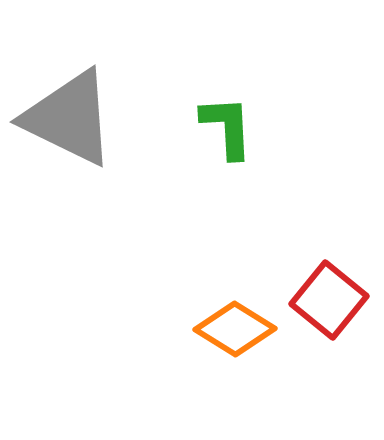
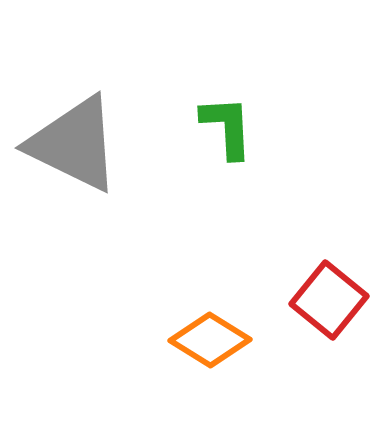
gray triangle: moved 5 px right, 26 px down
orange diamond: moved 25 px left, 11 px down
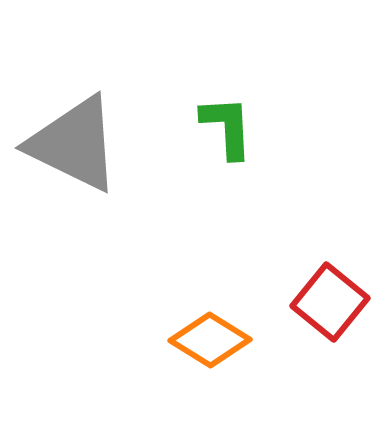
red square: moved 1 px right, 2 px down
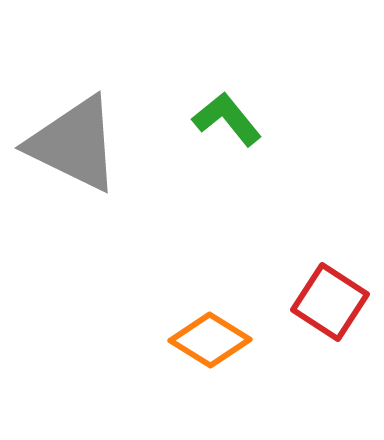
green L-shape: moved 8 px up; rotated 36 degrees counterclockwise
red square: rotated 6 degrees counterclockwise
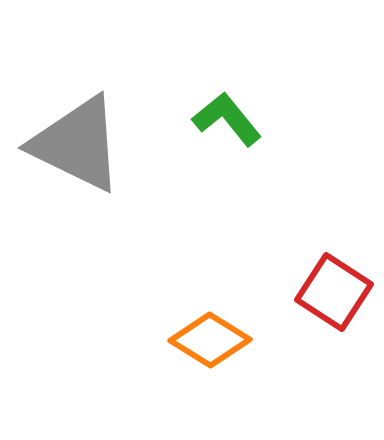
gray triangle: moved 3 px right
red square: moved 4 px right, 10 px up
